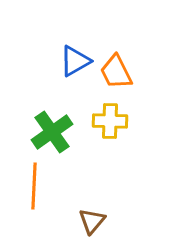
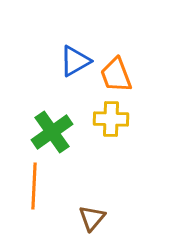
orange trapezoid: moved 3 px down; rotated 6 degrees clockwise
yellow cross: moved 1 px right, 2 px up
brown triangle: moved 3 px up
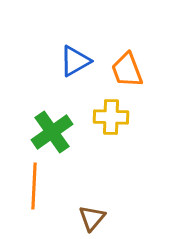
orange trapezoid: moved 11 px right, 5 px up
yellow cross: moved 2 px up
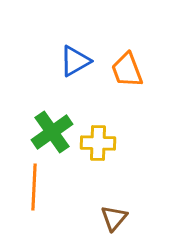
yellow cross: moved 13 px left, 26 px down
orange line: moved 1 px down
brown triangle: moved 22 px right
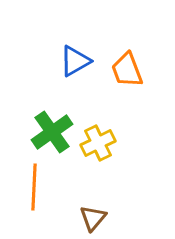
yellow cross: rotated 28 degrees counterclockwise
brown triangle: moved 21 px left
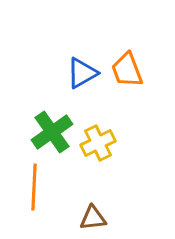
blue triangle: moved 7 px right, 12 px down
brown triangle: rotated 44 degrees clockwise
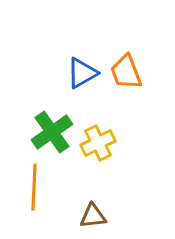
orange trapezoid: moved 1 px left, 2 px down
brown triangle: moved 2 px up
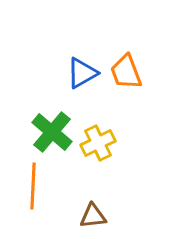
green cross: rotated 15 degrees counterclockwise
orange line: moved 1 px left, 1 px up
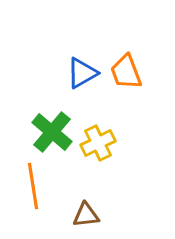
orange line: rotated 12 degrees counterclockwise
brown triangle: moved 7 px left, 1 px up
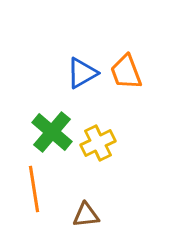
orange line: moved 1 px right, 3 px down
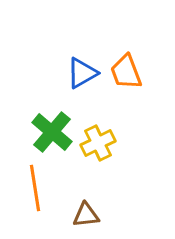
orange line: moved 1 px right, 1 px up
